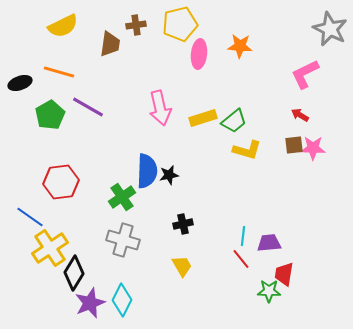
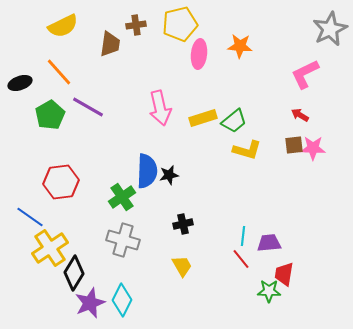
gray star: rotated 20 degrees clockwise
orange line: rotated 32 degrees clockwise
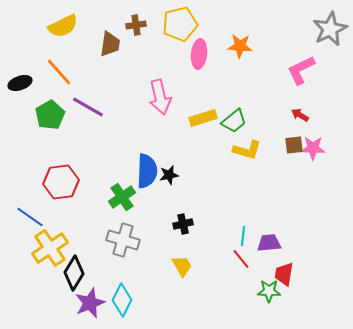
pink L-shape: moved 4 px left, 4 px up
pink arrow: moved 11 px up
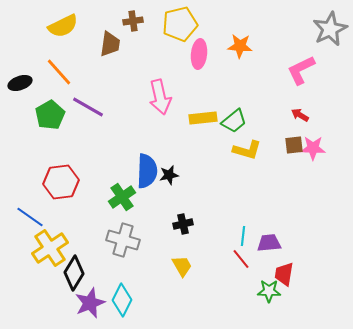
brown cross: moved 3 px left, 4 px up
yellow rectangle: rotated 12 degrees clockwise
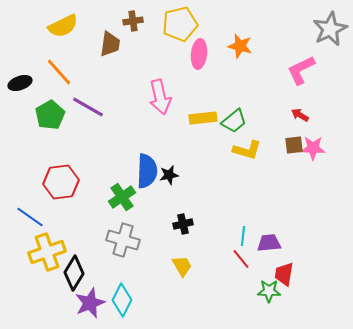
orange star: rotated 10 degrees clockwise
yellow cross: moved 3 px left, 4 px down; rotated 15 degrees clockwise
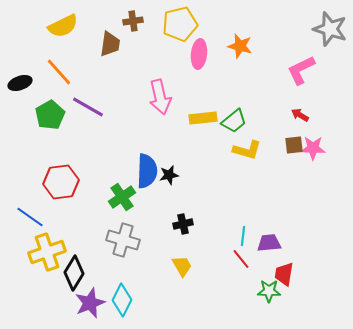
gray star: rotated 28 degrees counterclockwise
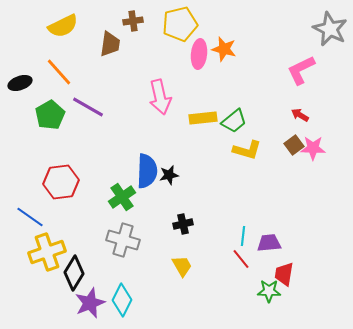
gray star: rotated 8 degrees clockwise
orange star: moved 16 px left, 3 px down
brown square: rotated 30 degrees counterclockwise
